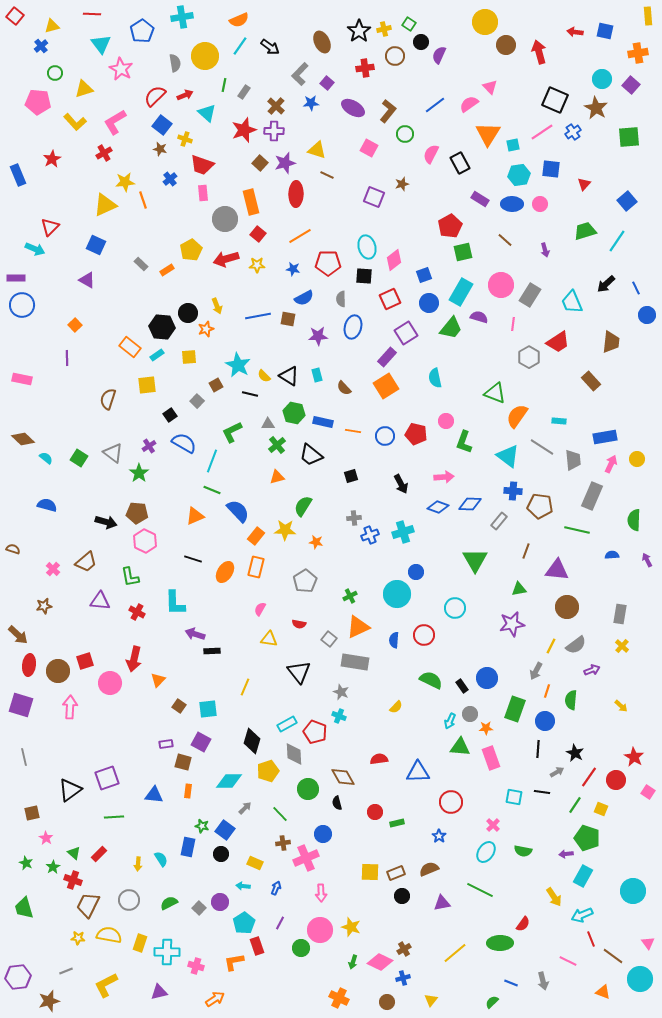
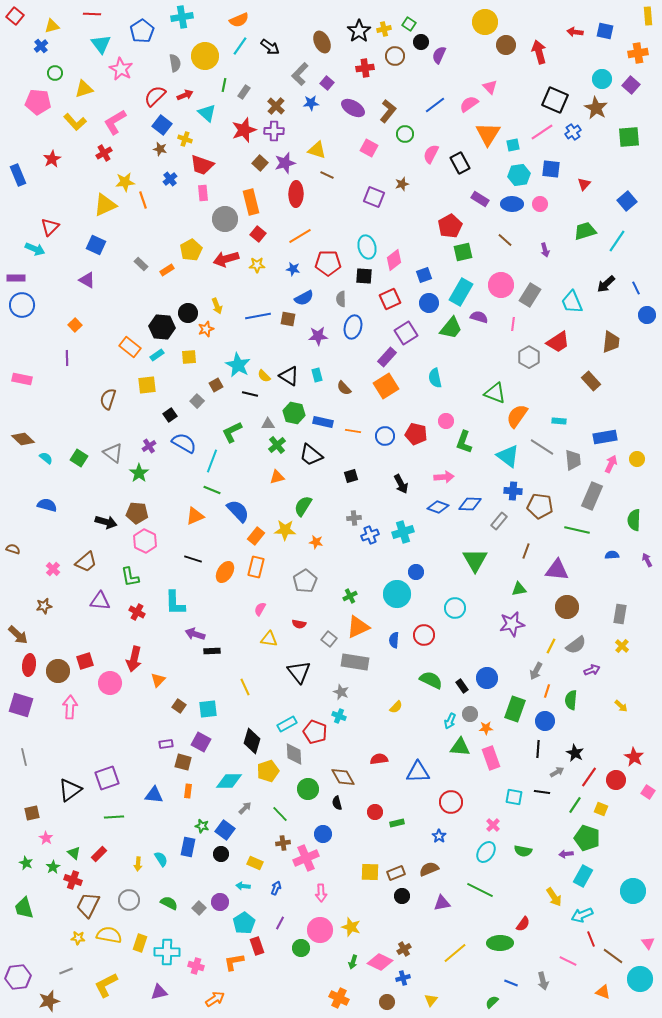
yellow line at (245, 687): rotated 48 degrees counterclockwise
green semicircle at (169, 903): rotated 54 degrees clockwise
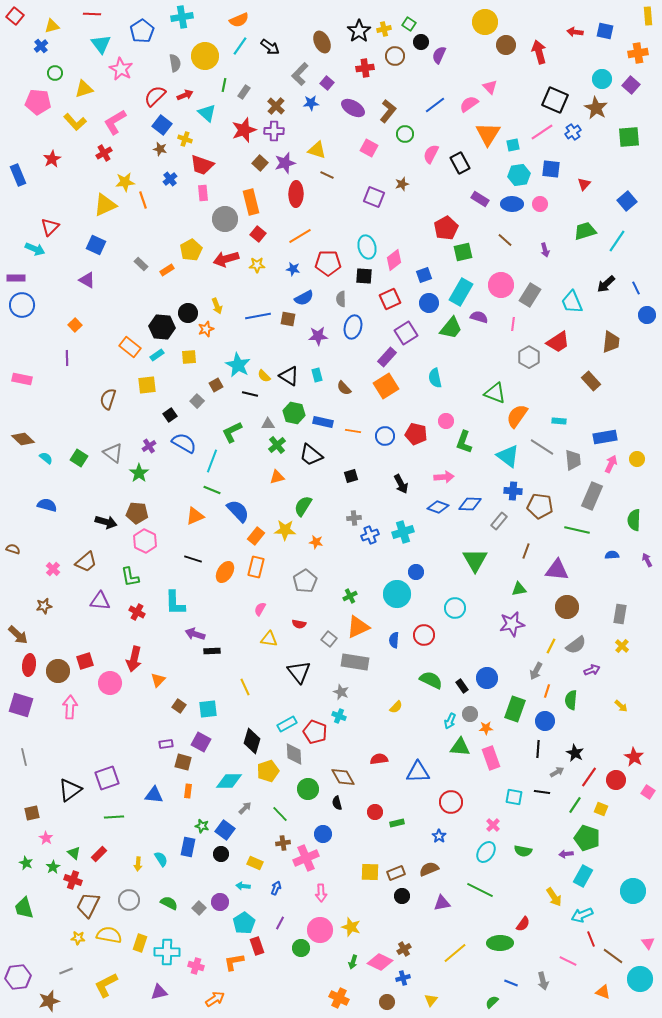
red pentagon at (450, 226): moved 4 px left, 2 px down
